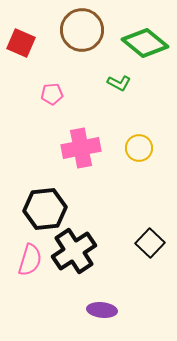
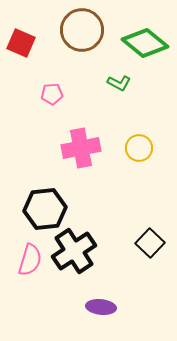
purple ellipse: moved 1 px left, 3 px up
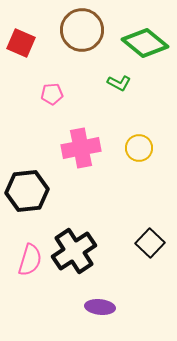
black hexagon: moved 18 px left, 18 px up
purple ellipse: moved 1 px left
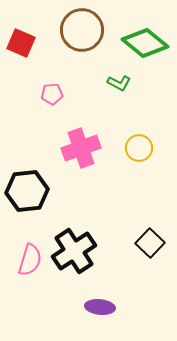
pink cross: rotated 9 degrees counterclockwise
